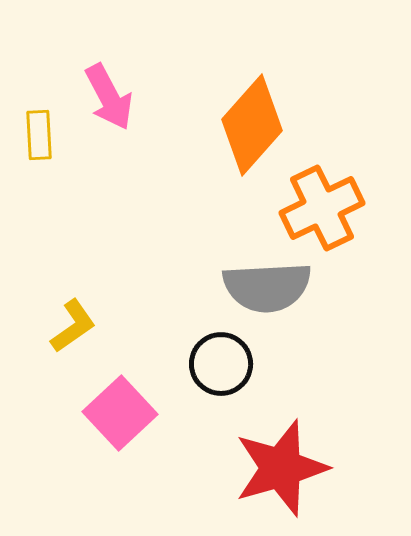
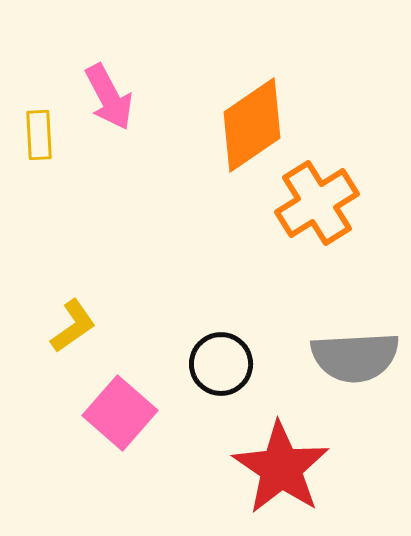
orange diamond: rotated 14 degrees clockwise
orange cross: moved 5 px left, 5 px up; rotated 6 degrees counterclockwise
gray semicircle: moved 88 px right, 70 px down
pink square: rotated 6 degrees counterclockwise
red star: rotated 22 degrees counterclockwise
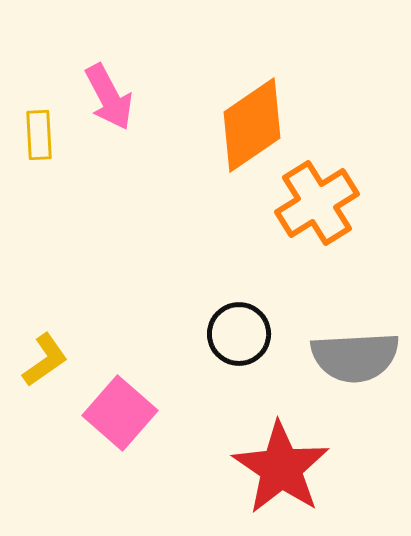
yellow L-shape: moved 28 px left, 34 px down
black circle: moved 18 px right, 30 px up
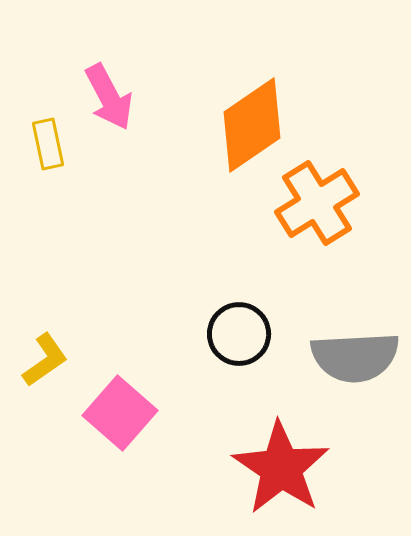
yellow rectangle: moved 9 px right, 9 px down; rotated 9 degrees counterclockwise
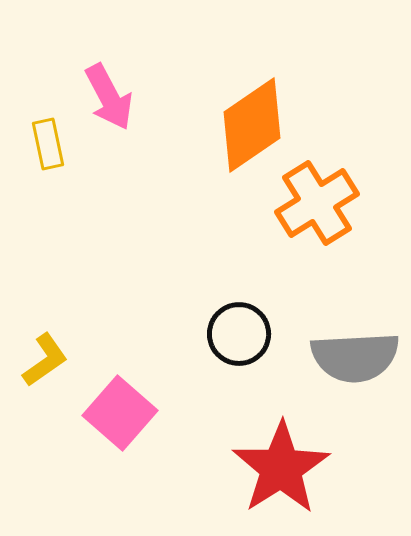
red star: rotated 6 degrees clockwise
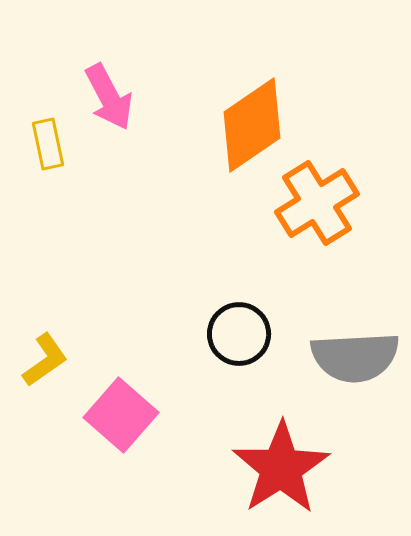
pink square: moved 1 px right, 2 px down
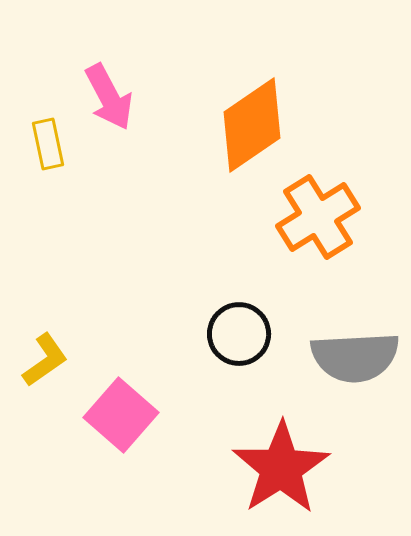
orange cross: moved 1 px right, 14 px down
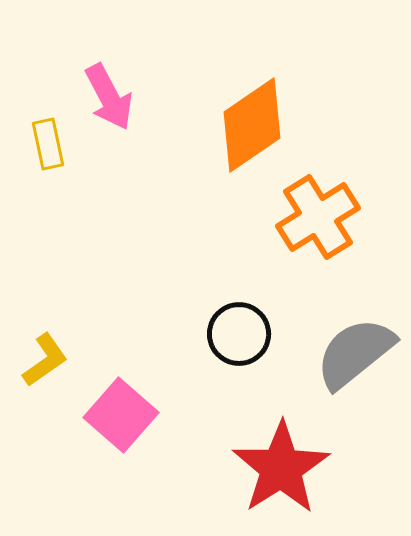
gray semicircle: moved 4 px up; rotated 144 degrees clockwise
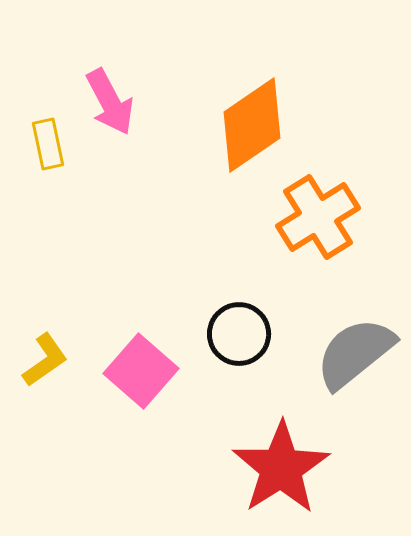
pink arrow: moved 1 px right, 5 px down
pink square: moved 20 px right, 44 px up
